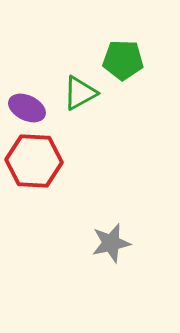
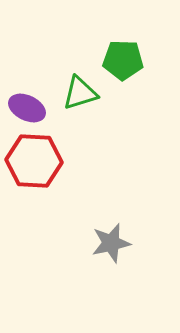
green triangle: rotated 12 degrees clockwise
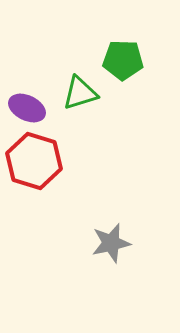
red hexagon: rotated 14 degrees clockwise
